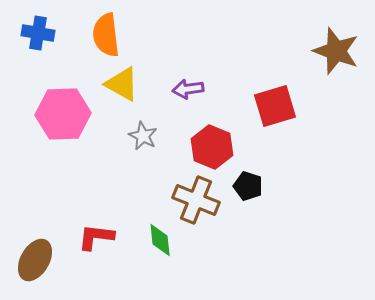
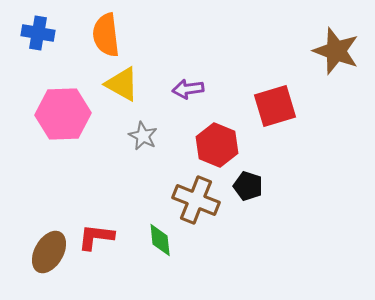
red hexagon: moved 5 px right, 2 px up
brown ellipse: moved 14 px right, 8 px up
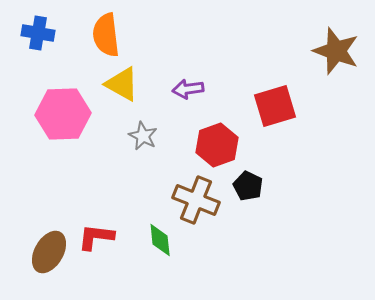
red hexagon: rotated 18 degrees clockwise
black pentagon: rotated 8 degrees clockwise
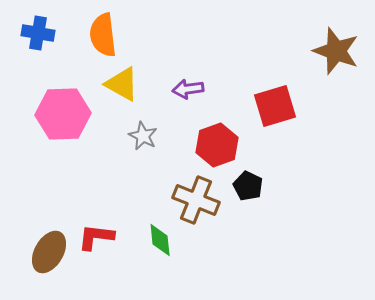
orange semicircle: moved 3 px left
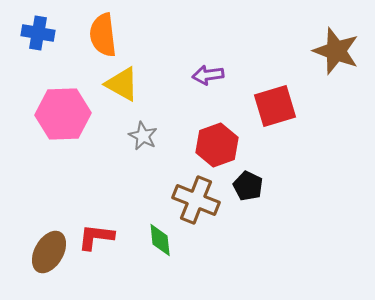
purple arrow: moved 20 px right, 14 px up
